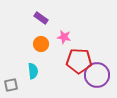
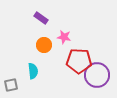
orange circle: moved 3 px right, 1 px down
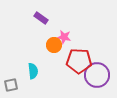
orange circle: moved 10 px right
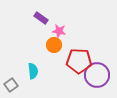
pink star: moved 5 px left, 6 px up
gray square: rotated 24 degrees counterclockwise
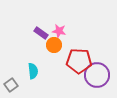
purple rectangle: moved 15 px down
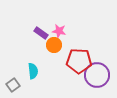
gray square: moved 2 px right
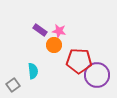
purple rectangle: moved 1 px left, 3 px up
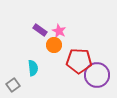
pink star: rotated 16 degrees clockwise
cyan semicircle: moved 3 px up
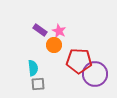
purple circle: moved 2 px left, 1 px up
gray square: moved 25 px right, 1 px up; rotated 32 degrees clockwise
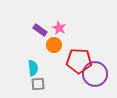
pink star: moved 3 px up
